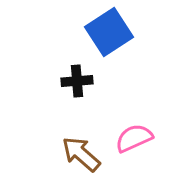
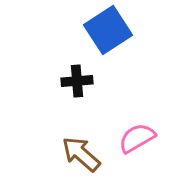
blue square: moved 1 px left, 2 px up
pink semicircle: moved 3 px right; rotated 6 degrees counterclockwise
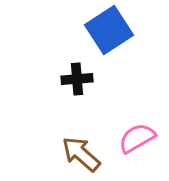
blue square: moved 1 px right
black cross: moved 2 px up
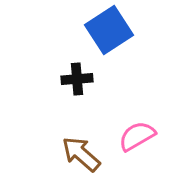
pink semicircle: moved 2 px up
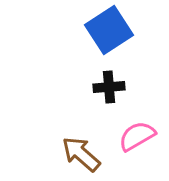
black cross: moved 32 px right, 8 px down
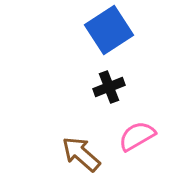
black cross: rotated 16 degrees counterclockwise
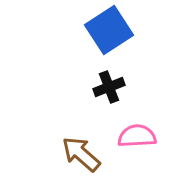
pink semicircle: rotated 27 degrees clockwise
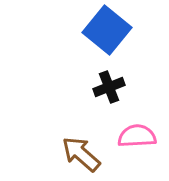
blue square: moved 2 px left; rotated 18 degrees counterclockwise
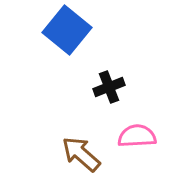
blue square: moved 40 px left
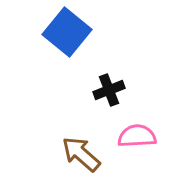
blue square: moved 2 px down
black cross: moved 3 px down
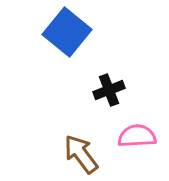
brown arrow: rotated 12 degrees clockwise
